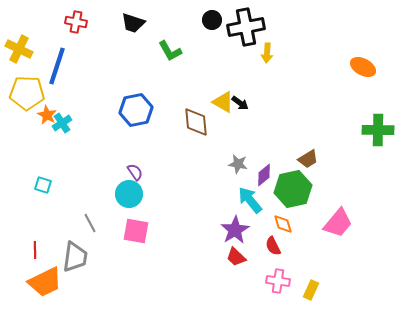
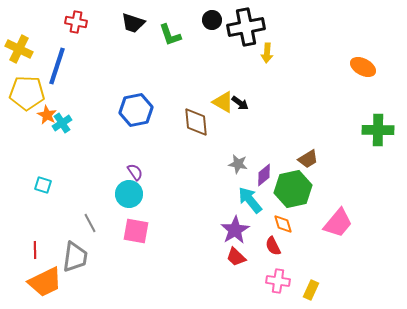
green L-shape: moved 16 px up; rotated 10 degrees clockwise
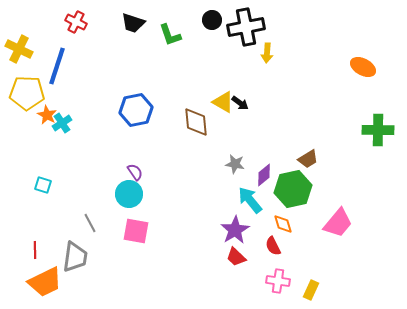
red cross: rotated 15 degrees clockwise
gray star: moved 3 px left
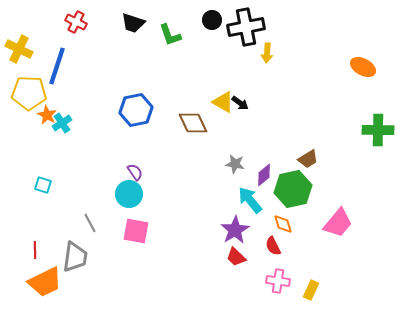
yellow pentagon: moved 2 px right
brown diamond: moved 3 px left, 1 px down; rotated 20 degrees counterclockwise
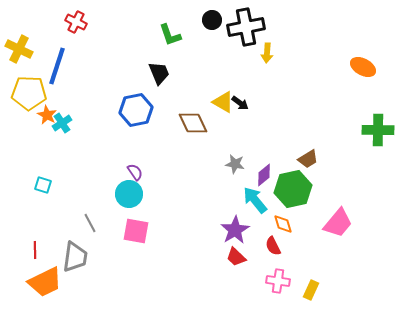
black trapezoid: moved 26 px right, 50 px down; rotated 130 degrees counterclockwise
cyan arrow: moved 5 px right
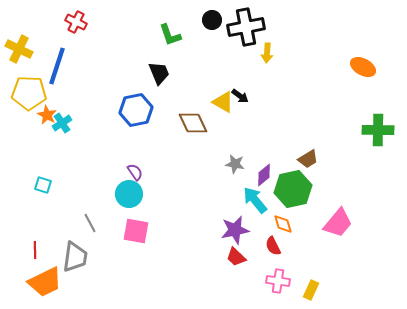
black arrow: moved 7 px up
purple star: rotated 20 degrees clockwise
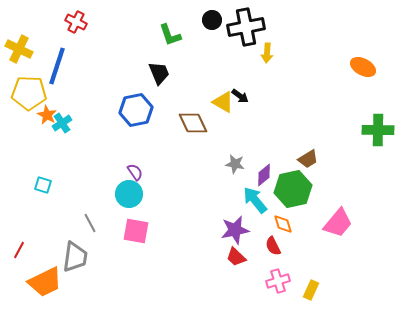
red line: moved 16 px left; rotated 30 degrees clockwise
pink cross: rotated 25 degrees counterclockwise
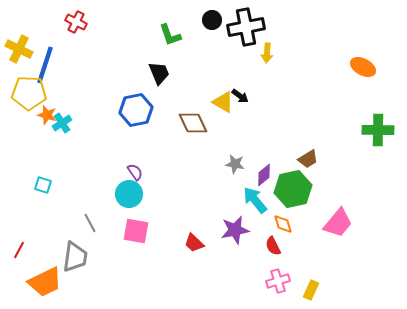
blue line: moved 12 px left, 1 px up
orange star: rotated 12 degrees counterclockwise
red trapezoid: moved 42 px left, 14 px up
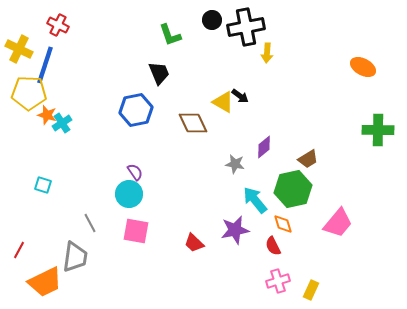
red cross: moved 18 px left, 3 px down
purple diamond: moved 28 px up
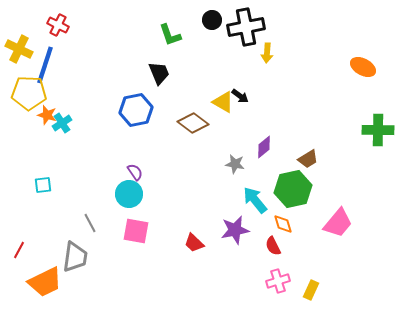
brown diamond: rotated 28 degrees counterclockwise
cyan square: rotated 24 degrees counterclockwise
